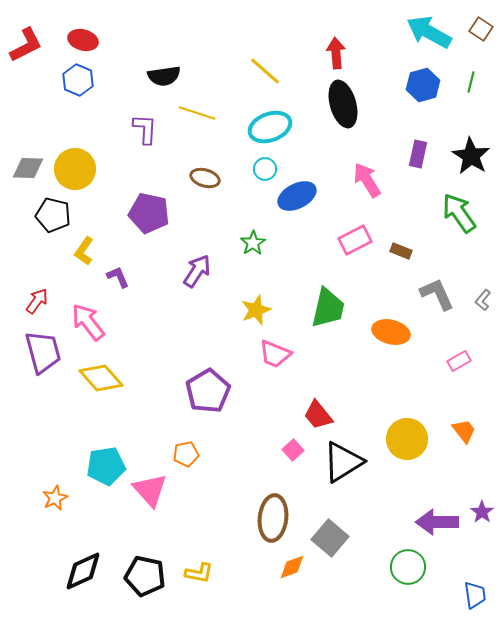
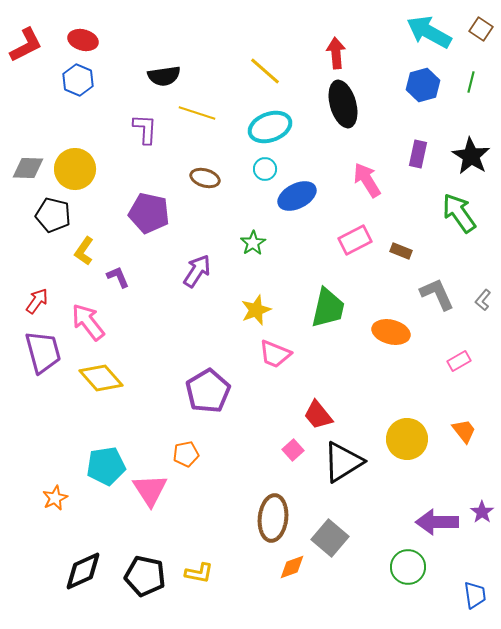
pink triangle at (150, 490): rotated 9 degrees clockwise
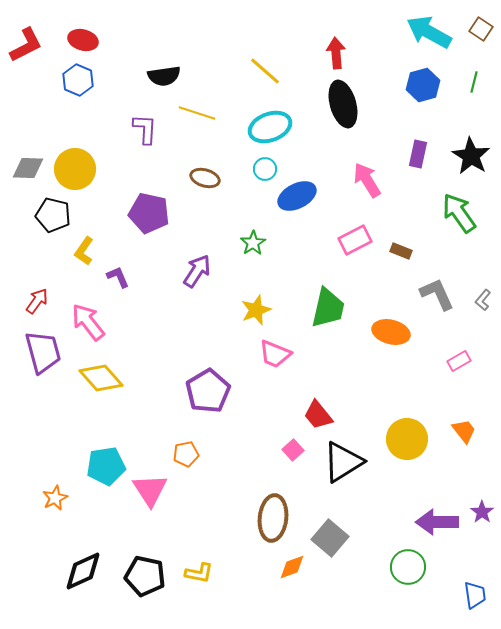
green line at (471, 82): moved 3 px right
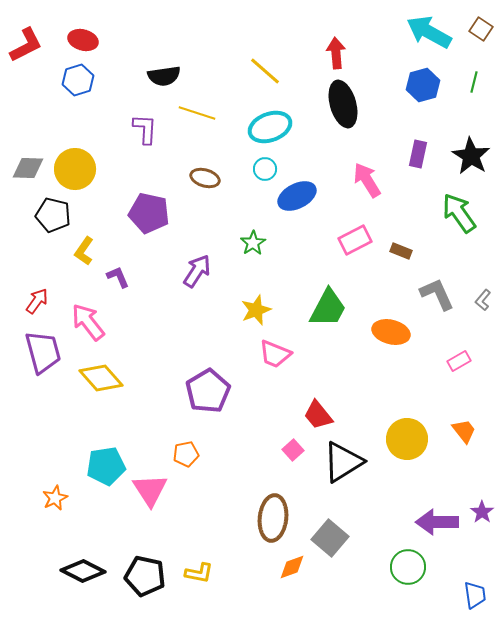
blue hexagon at (78, 80): rotated 20 degrees clockwise
green trapezoid at (328, 308): rotated 15 degrees clockwise
black diamond at (83, 571): rotated 51 degrees clockwise
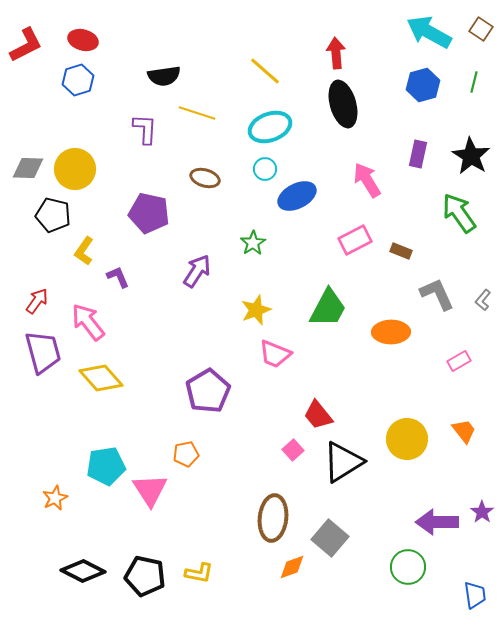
orange ellipse at (391, 332): rotated 15 degrees counterclockwise
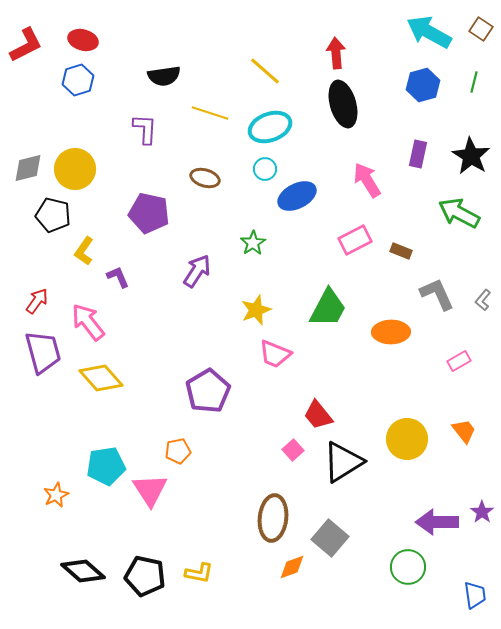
yellow line at (197, 113): moved 13 px right
gray diamond at (28, 168): rotated 16 degrees counterclockwise
green arrow at (459, 213): rotated 27 degrees counterclockwise
orange pentagon at (186, 454): moved 8 px left, 3 px up
orange star at (55, 498): moved 1 px right, 3 px up
black diamond at (83, 571): rotated 15 degrees clockwise
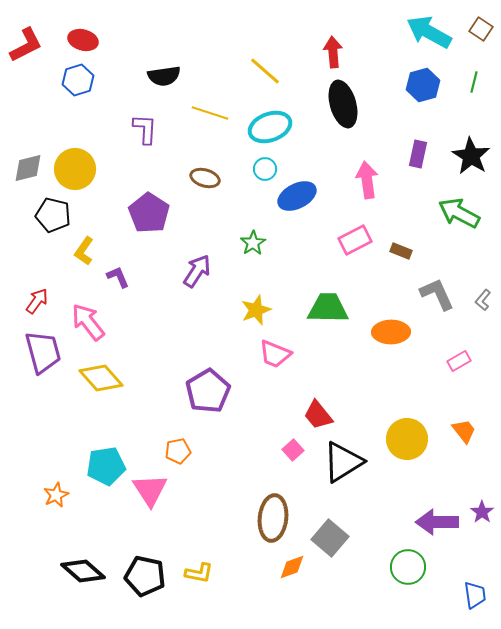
red arrow at (336, 53): moved 3 px left, 1 px up
pink arrow at (367, 180): rotated 24 degrees clockwise
purple pentagon at (149, 213): rotated 21 degrees clockwise
green trapezoid at (328, 308): rotated 117 degrees counterclockwise
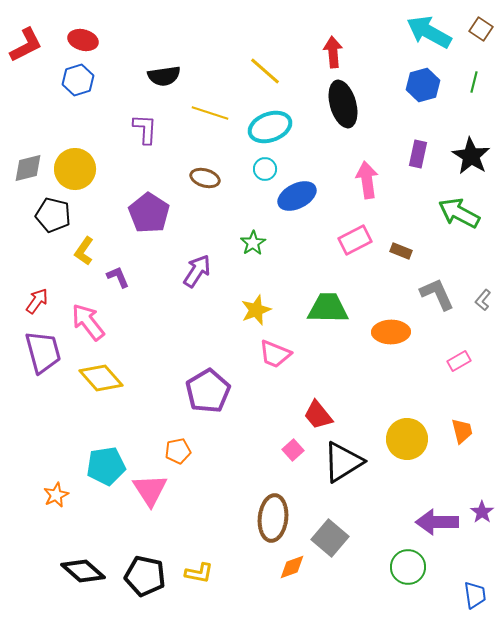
orange trapezoid at (464, 431): moved 2 px left; rotated 24 degrees clockwise
